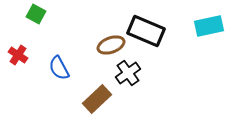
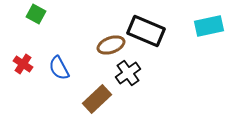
red cross: moved 5 px right, 9 px down
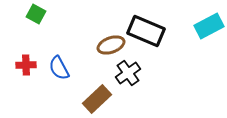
cyan rectangle: rotated 16 degrees counterclockwise
red cross: moved 3 px right, 1 px down; rotated 36 degrees counterclockwise
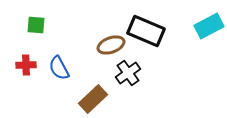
green square: moved 11 px down; rotated 24 degrees counterclockwise
brown rectangle: moved 4 px left
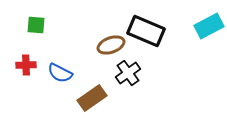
blue semicircle: moved 1 px right, 5 px down; rotated 35 degrees counterclockwise
brown rectangle: moved 1 px left, 1 px up; rotated 8 degrees clockwise
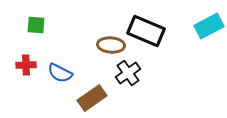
brown ellipse: rotated 24 degrees clockwise
